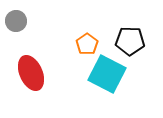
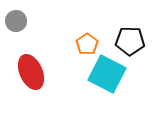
red ellipse: moved 1 px up
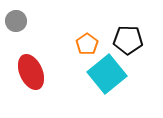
black pentagon: moved 2 px left, 1 px up
cyan square: rotated 24 degrees clockwise
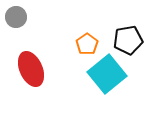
gray circle: moved 4 px up
black pentagon: rotated 12 degrees counterclockwise
red ellipse: moved 3 px up
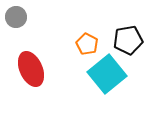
orange pentagon: rotated 10 degrees counterclockwise
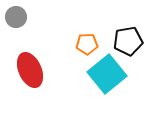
black pentagon: moved 1 px down
orange pentagon: rotated 30 degrees counterclockwise
red ellipse: moved 1 px left, 1 px down
